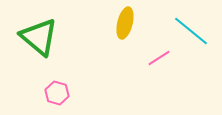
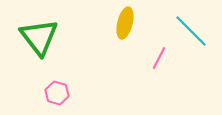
cyan line: rotated 6 degrees clockwise
green triangle: rotated 12 degrees clockwise
pink line: rotated 30 degrees counterclockwise
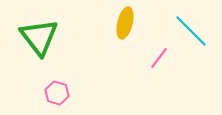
pink line: rotated 10 degrees clockwise
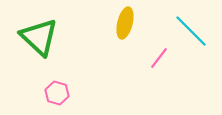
green triangle: rotated 9 degrees counterclockwise
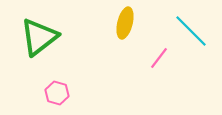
green triangle: rotated 39 degrees clockwise
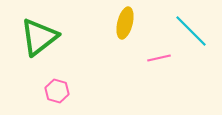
pink line: rotated 40 degrees clockwise
pink hexagon: moved 2 px up
